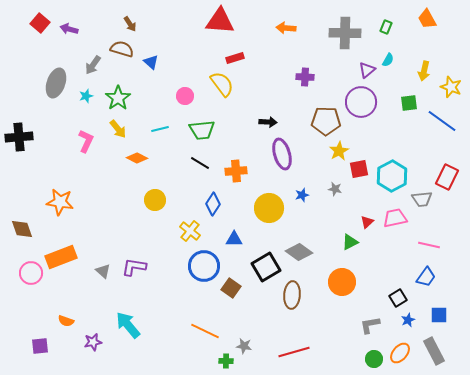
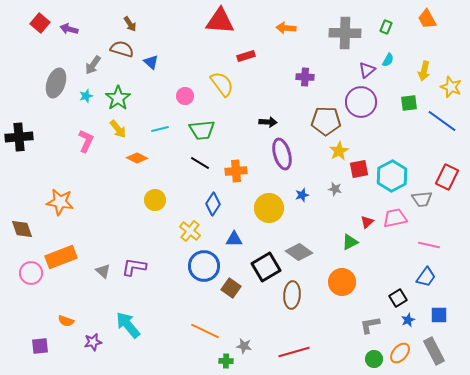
red rectangle at (235, 58): moved 11 px right, 2 px up
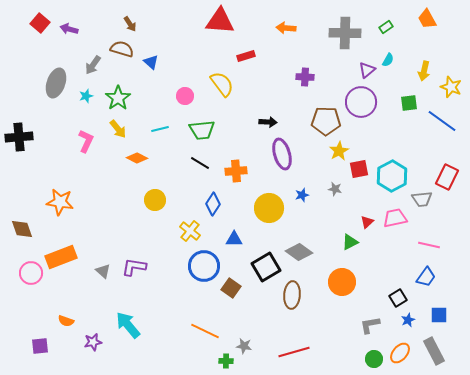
green rectangle at (386, 27): rotated 32 degrees clockwise
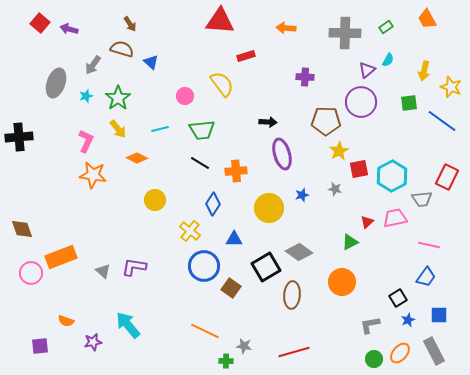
orange star at (60, 202): moved 33 px right, 27 px up
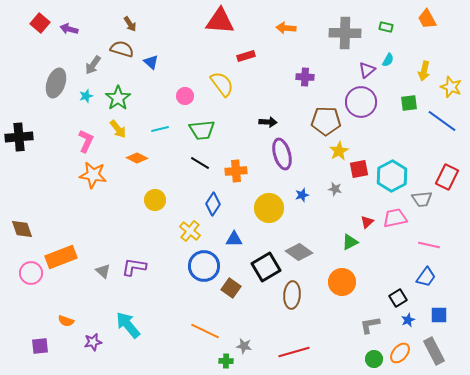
green rectangle at (386, 27): rotated 48 degrees clockwise
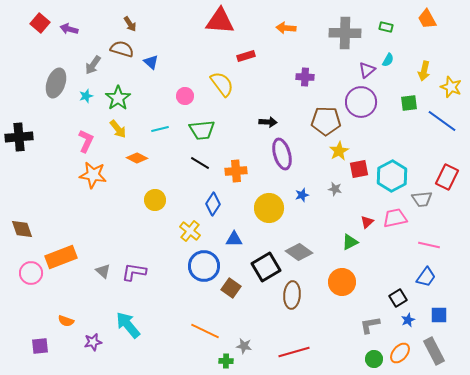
purple L-shape at (134, 267): moved 5 px down
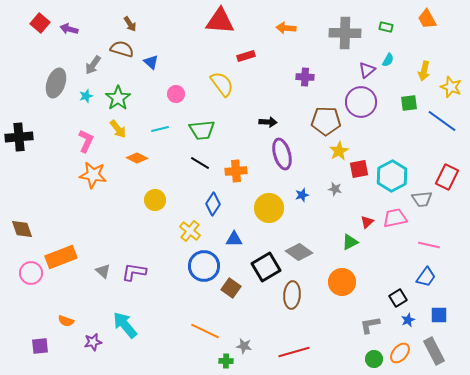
pink circle at (185, 96): moved 9 px left, 2 px up
cyan arrow at (128, 325): moved 3 px left
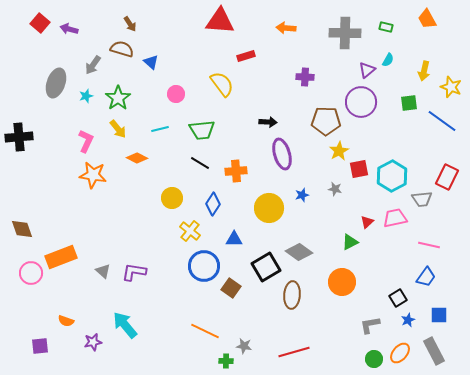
yellow circle at (155, 200): moved 17 px right, 2 px up
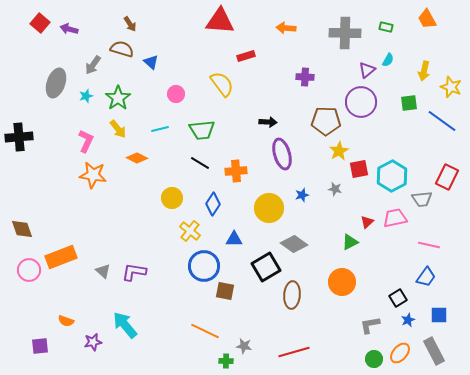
gray diamond at (299, 252): moved 5 px left, 8 px up
pink circle at (31, 273): moved 2 px left, 3 px up
brown square at (231, 288): moved 6 px left, 3 px down; rotated 24 degrees counterclockwise
